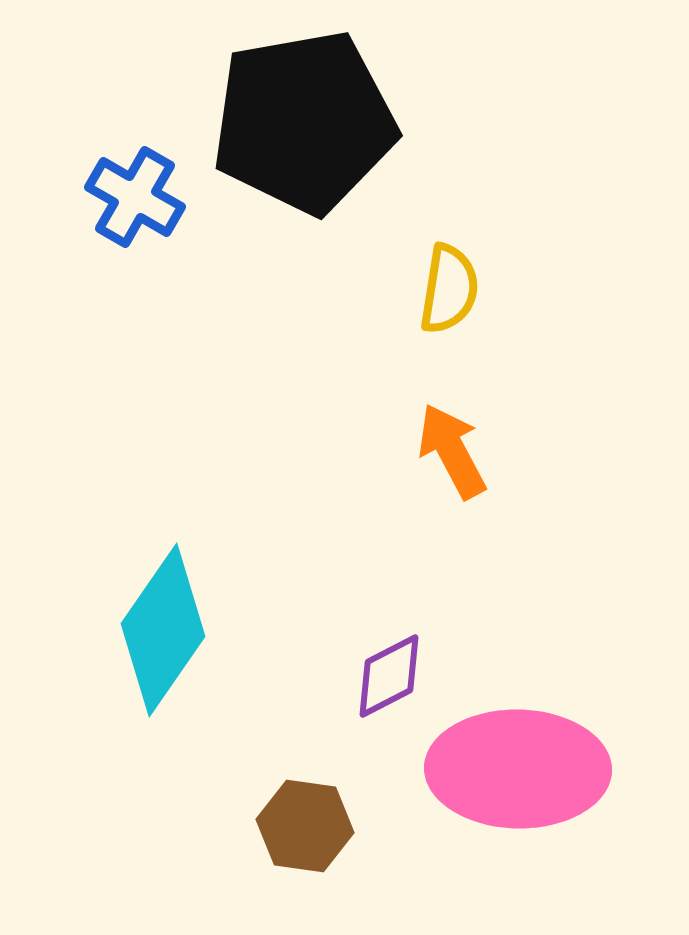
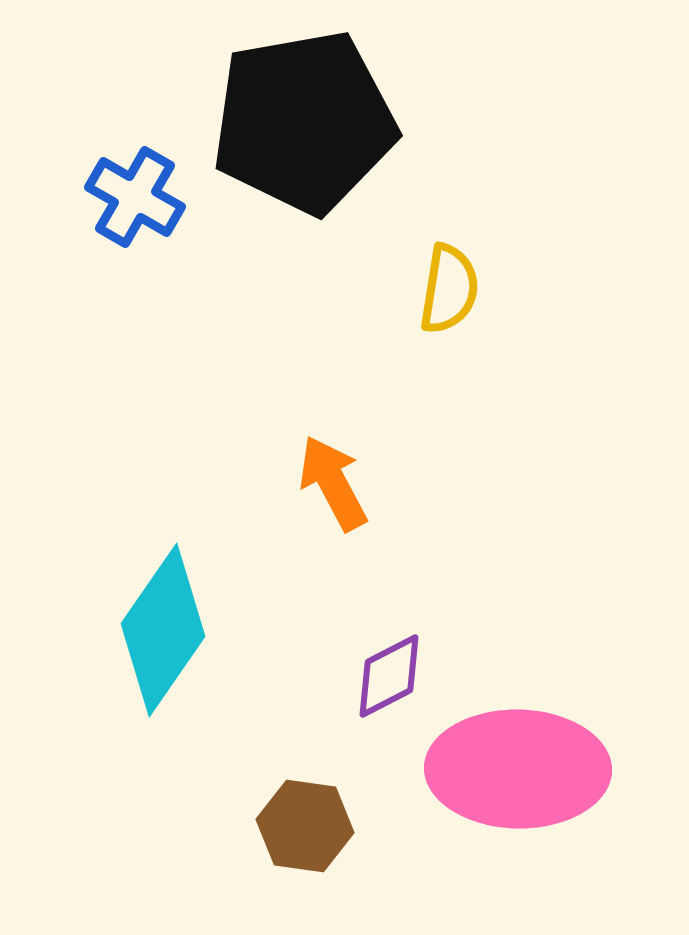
orange arrow: moved 119 px left, 32 px down
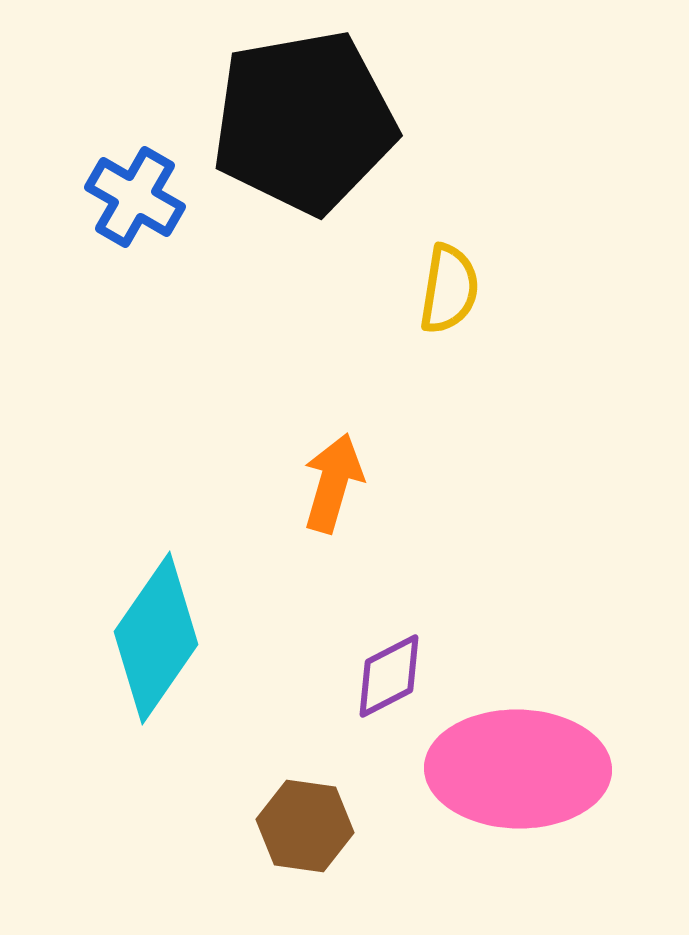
orange arrow: rotated 44 degrees clockwise
cyan diamond: moved 7 px left, 8 px down
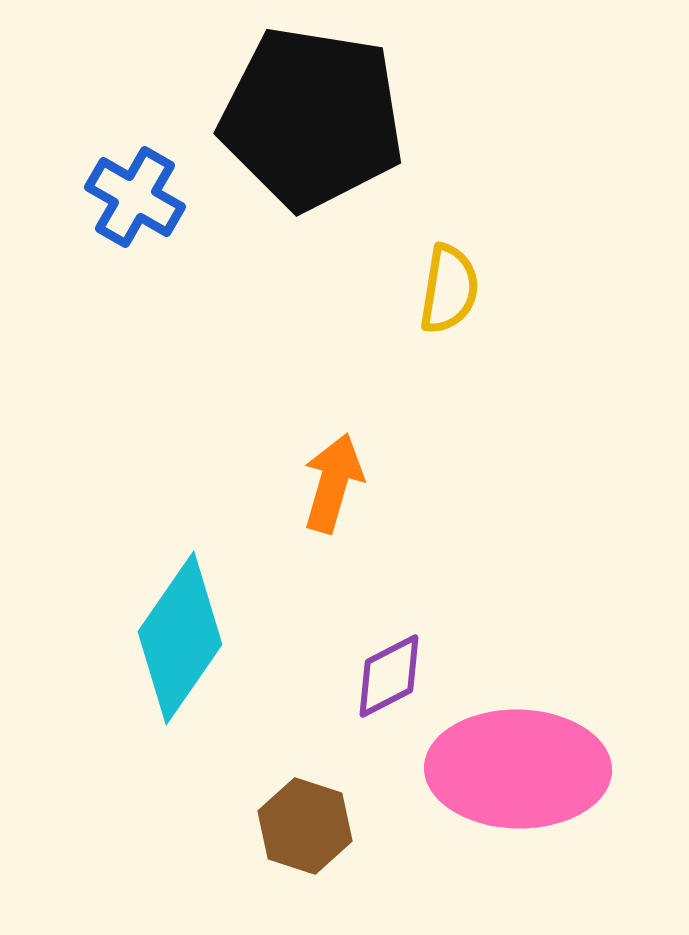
black pentagon: moved 8 px right, 4 px up; rotated 19 degrees clockwise
cyan diamond: moved 24 px right
brown hexagon: rotated 10 degrees clockwise
